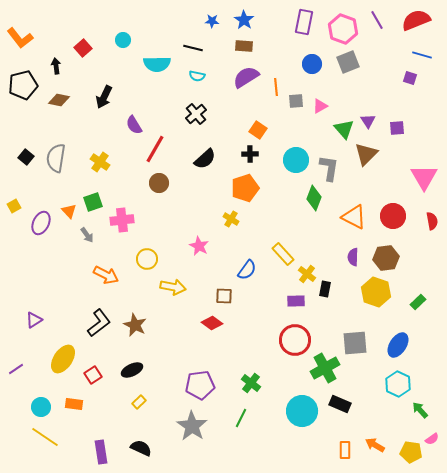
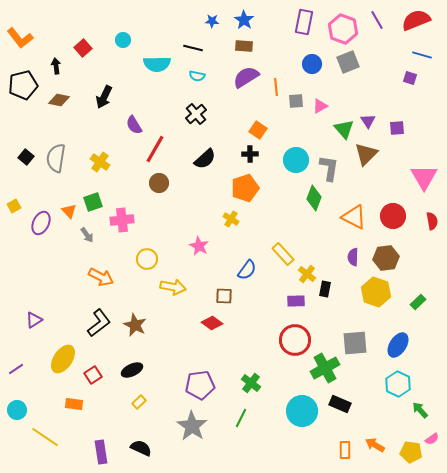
orange arrow at (106, 275): moved 5 px left, 2 px down
cyan circle at (41, 407): moved 24 px left, 3 px down
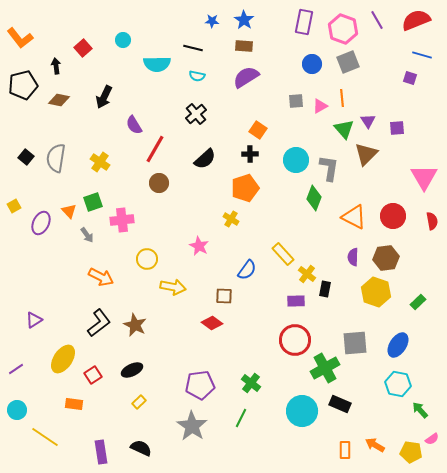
orange line at (276, 87): moved 66 px right, 11 px down
cyan hexagon at (398, 384): rotated 15 degrees counterclockwise
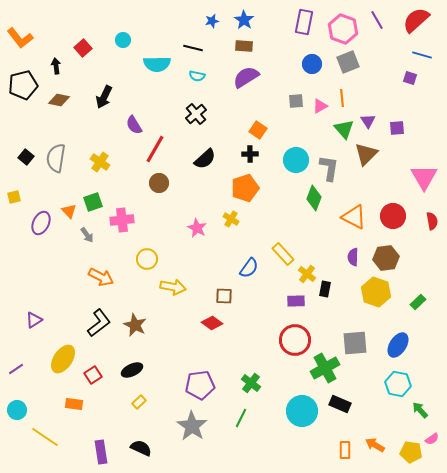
red semicircle at (416, 20): rotated 20 degrees counterclockwise
blue star at (212, 21): rotated 16 degrees counterclockwise
yellow square at (14, 206): moved 9 px up; rotated 16 degrees clockwise
pink star at (199, 246): moved 2 px left, 18 px up
blue semicircle at (247, 270): moved 2 px right, 2 px up
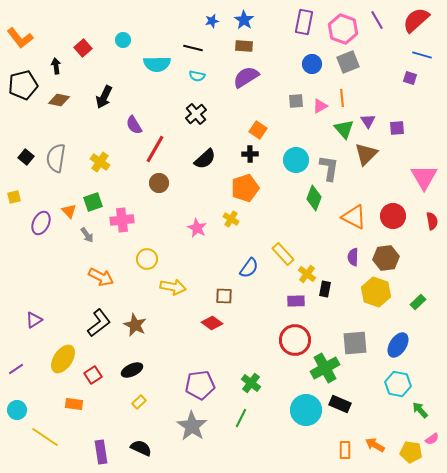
cyan circle at (302, 411): moved 4 px right, 1 px up
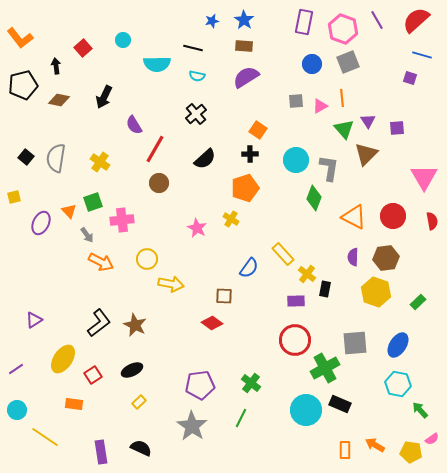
orange arrow at (101, 277): moved 15 px up
yellow arrow at (173, 287): moved 2 px left, 3 px up
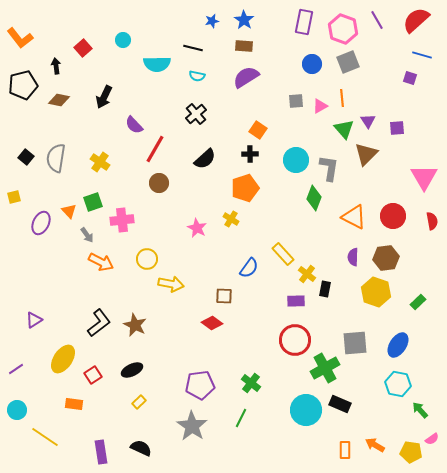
purple semicircle at (134, 125): rotated 12 degrees counterclockwise
